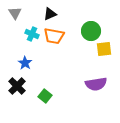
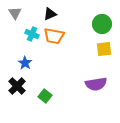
green circle: moved 11 px right, 7 px up
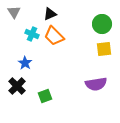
gray triangle: moved 1 px left, 1 px up
orange trapezoid: rotated 35 degrees clockwise
green square: rotated 32 degrees clockwise
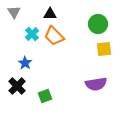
black triangle: rotated 24 degrees clockwise
green circle: moved 4 px left
cyan cross: rotated 24 degrees clockwise
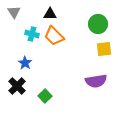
cyan cross: rotated 32 degrees counterclockwise
purple semicircle: moved 3 px up
green square: rotated 24 degrees counterclockwise
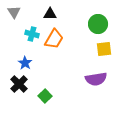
orange trapezoid: moved 3 px down; rotated 105 degrees counterclockwise
purple semicircle: moved 2 px up
black cross: moved 2 px right, 2 px up
